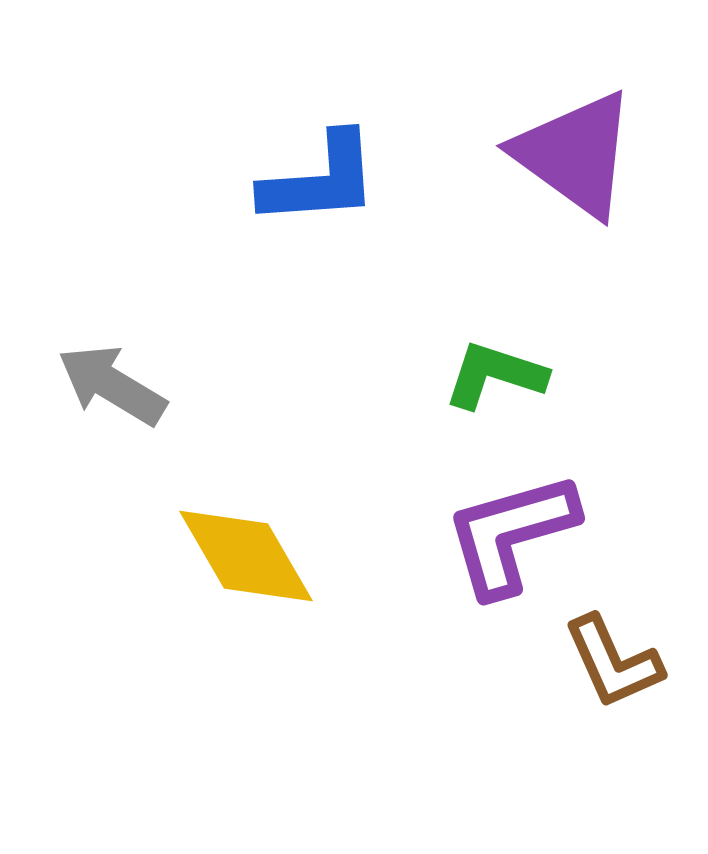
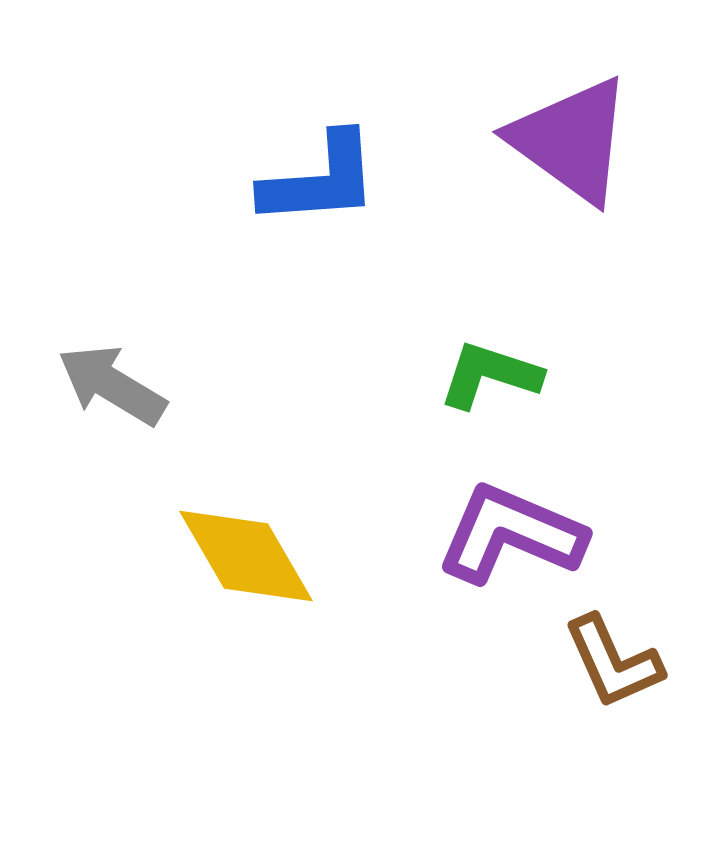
purple triangle: moved 4 px left, 14 px up
green L-shape: moved 5 px left
purple L-shape: rotated 39 degrees clockwise
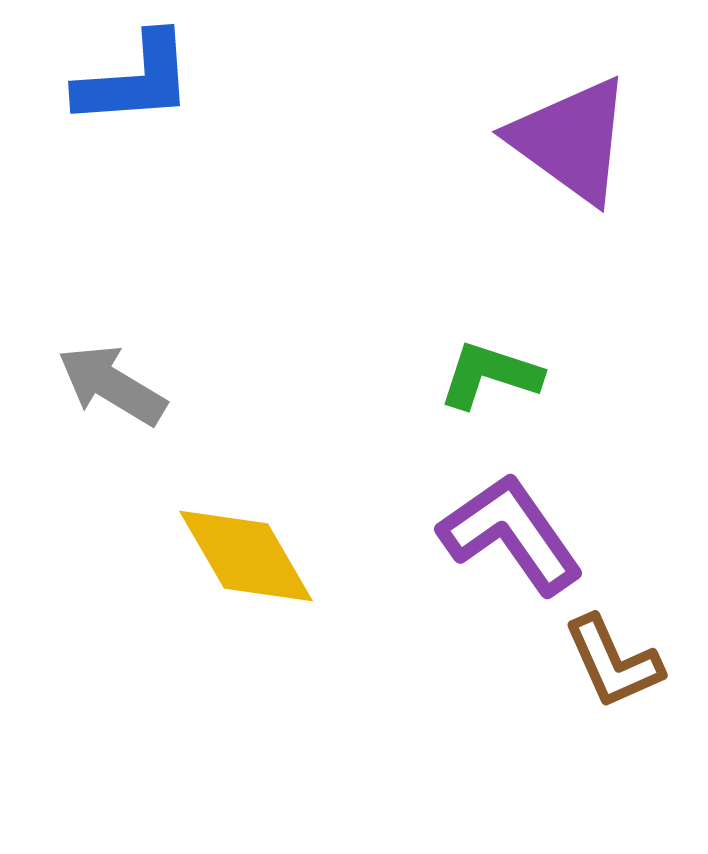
blue L-shape: moved 185 px left, 100 px up
purple L-shape: rotated 32 degrees clockwise
